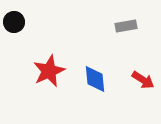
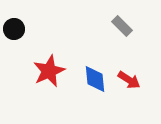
black circle: moved 7 px down
gray rectangle: moved 4 px left; rotated 55 degrees clockwise
red arrow: moved 14 px left
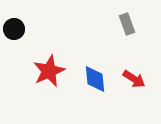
gray rectangle: moved 5 px right, 2 px up; rotated 25 degrees clockwise
red arrow: moved 5 px right, 1 px up
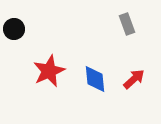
red arrow: rotated 75 degrees counterclockwise
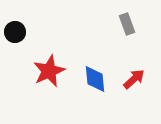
black circle: moved 1 px right, 3 px down
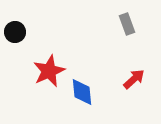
blue diamond: moved 13 px left, 13 px down
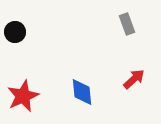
red star: moved 26 px left, 25 px down
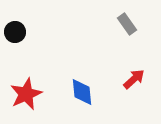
gray rectangle: rotated 15 degrees counterclockwise
red star: moved 3 px right, 2 px up
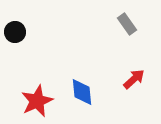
red star: moved 11 px right, 7 px down
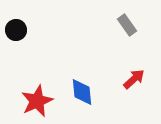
gray rectangle: moved 1 px down
black circle: moved 1 px right, 2 px up
